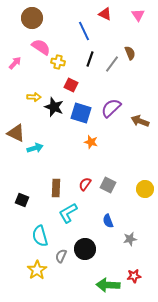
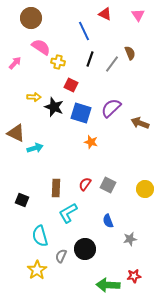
brown circle: moved 1 px left
brown arrow: moved 2 px down
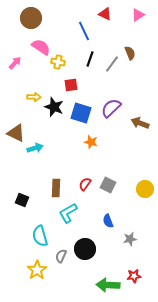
pink triangle: rotated 32 degrees clockwise
red square: rotated 32 degrees counterclockwise
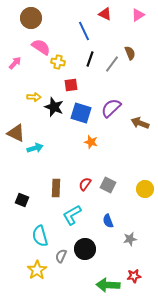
cyan L-shape: moved 4 px right, 2 px down
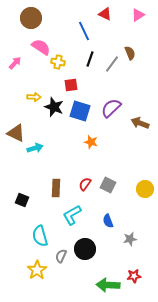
blue square: moved 1 px left, 2 px up
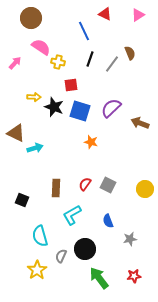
green arrow: moved 9 px left, 7 px up; rotated 50 degrees clockwise
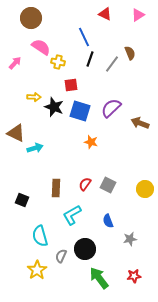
blue line: moved 6 px down
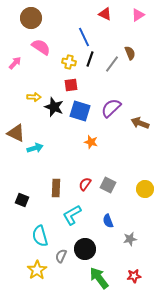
yellow cross: moved 11 px right
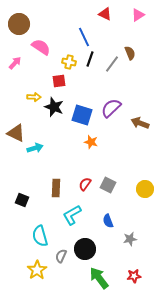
brown circle: moved 12 px left, 6 px down
red square: moved 12 px left, 4 px up
blue square: moved 2 px right, 4 px down
